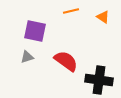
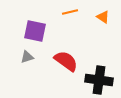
orange line: moved 1 px left, 1 px down
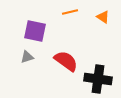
black cross: moved 1 px left, 1 px up
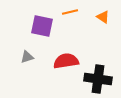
purple square: moved 7 px right, 5 px up
red semicircle: rotated 45 degrees counterclockwise
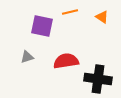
orange triangle: moved 1 px left
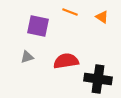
orange line: rotated 35 degrees clockwise
purple square: moved 4 px left
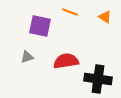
orange triangle: moved 3 px right
purple square: moved 2 px right
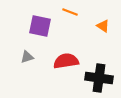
orange triangle: moved 2 px left, 9 px down
black cross: moved 1 px right, 1 px up
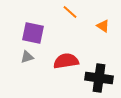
orange line: rotated 21 degrees clockwise
purple square: moved 7 px left, 7 px down
